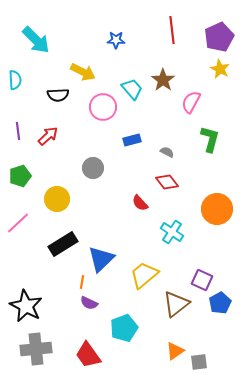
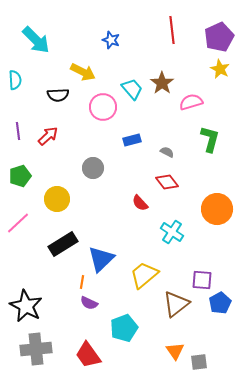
blue star: moved 5 px left; rotated 18 degrees clockwise
brown star: moved 1 px left, 3 px down
pink semicircle: rotated 45 degrees clockwise
purple square: rotated 20 degrees counterclockwise
orange triangle: rotated 30 degrees counterclockwise
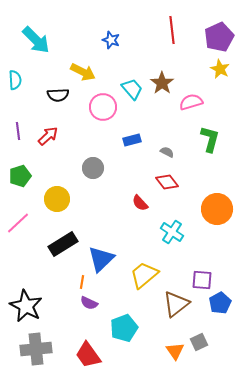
gray square: moved 20 px up; rotated 18 degrees counterclockwise
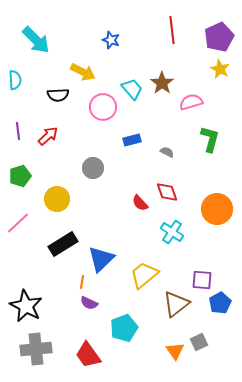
red diamond: moved 10 px down; rotated 20 degrees clockwise
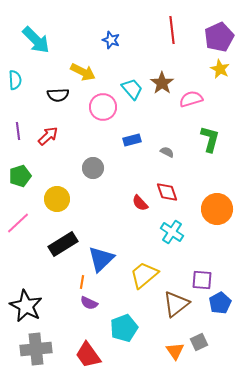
pink semicircle: moved 3 px up
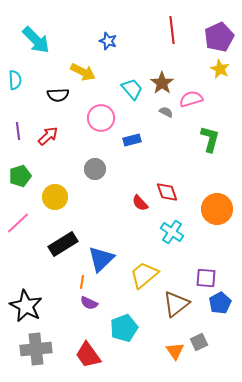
blue star: moved 3 px left, 1 px down
pink circle: moved 2 px left, 11 px down
gray semicircle: moved 1 px left, 40 px up
gray circle: moved 2 px right, 1 px down
yellow circle: moved 2 px left, 2 px up
purple square: moved 4 px right, 2 px up
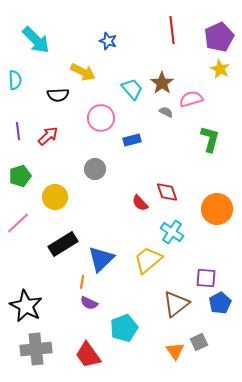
yellow trapezoid: moved 4 px right, 15 px up
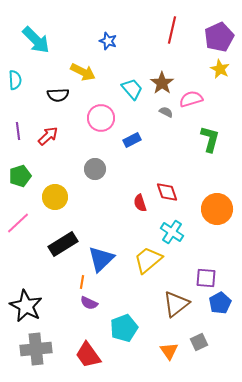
red line: rotated 20 degrees clockwise
blue rectangle: rotated 12 degrees counterclockwise
red semicircle: rotated 24 degrees clockwise
orange triangle: moved 6 px left
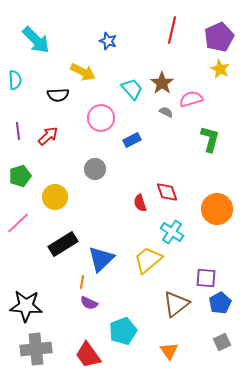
black star: rotated 24 degrees counterclockwise
cyan pentagon: moved 1 px left, 3 px down
gray square: moved 23 px right
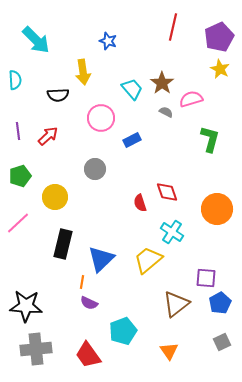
red line: moved 1 px right, 3 px up
yellow arrow: rotated 55 degrees clockwise
black rectangle: rotated 44 degrees counterclockwise
